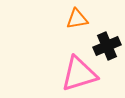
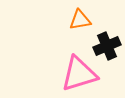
orange triangle: moved 3 px right, 1 px down
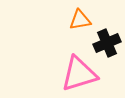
black cross: moved 3 px up
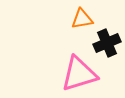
orange triangle: moved 2 px right, 1 px up
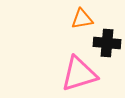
black cross: rotated 28 degrees clockwise
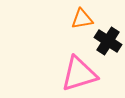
black cross: moved 1 px right, 2 px up; rotated 28 degrees clockwise
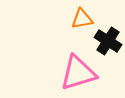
pink triangle: moved 1 px left, 1 px up
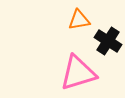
orange triangle: moved 3 px left, 1 px down
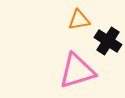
pink triangle: moved 1 px left, 2 px up
